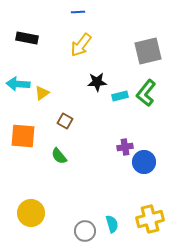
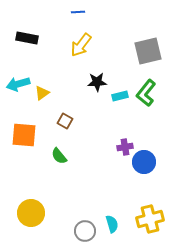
cyan arrow: rotated 20 degrees counterclockwise
orange square: moved 1 px right, 1 px up
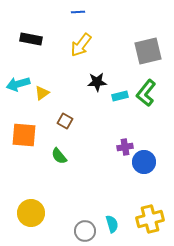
black rectangle: moved 4 px right, 1 px down
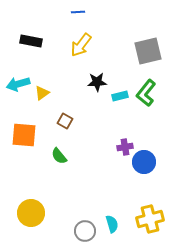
black rectangle: moved 2 px down
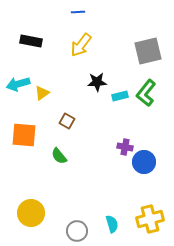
brown square: moved 2 px right
purple cross: rotated 21 degrees clockwise
gray circle: moved 8 px left
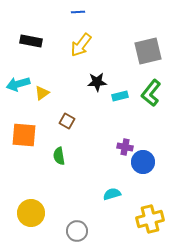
green L-shape: moved 5 px right
green semicircle: rotated 30 degrees clockwise
blue circle: moved 1 px left
cyan semicircle: moved 30 px up; rotated 90 degrees counterclockwise
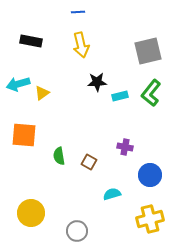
yellow arrow: rotated 50 degrees counterclockwise
brown square: moved 22 px right, 41 px down
blue circle: moved 7 px right, 13 px down
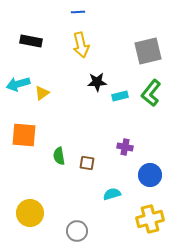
brown square: moved 2 px left, 1 px down; rotated 21 degrees counterclockwise
yellow circle: moved 1 px left
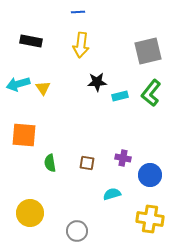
yellow arrow: rotated 20 degrees clockwise
yellow triangle: moved 1 px right, 5 px up; rotated 28 degrees counterclockwise
purple cross: moved 2 px left, 11 px down
green semicircle: moved 9 px left, 7 px down
yellow cross: rotated 24 degrees clockwise
